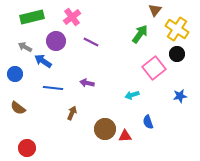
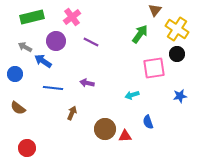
pink square: rotated 30 degrees clockwise
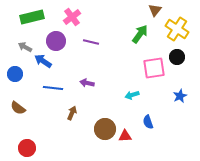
purple line: rotated 14 degrees counterclockwise
black circle: moved 3 px down
blue star: rotated 16 degrees counterclockwise
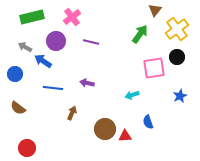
yellow cross: rotated 20 degrees clockwise
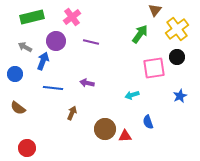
blue arrow: rotated 78 degrees clockwise
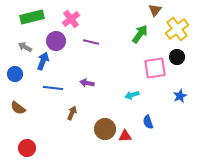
pink cross: moved 1 px left, 2 px down
pink square: moved 1 px right
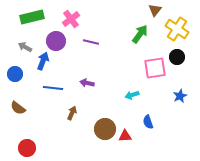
yellow cross: rotated 20 degrees counterclockwise
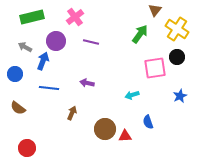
pink cross: moved 4 px right, 2 px up
blue line: moved 4 px left
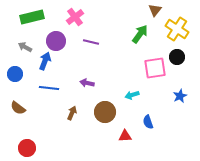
blue arrow: moved 2 px right
brown circle: moved 17 px up
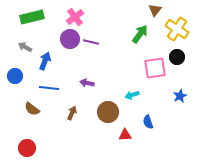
purple circle: moved 14 px right, 2 px up
blue circle: moved 2 px down
brown semicircle: moved 14 px right, 1 px down
brown circle: moved 3 px right
red triangle: moved 1 px up
